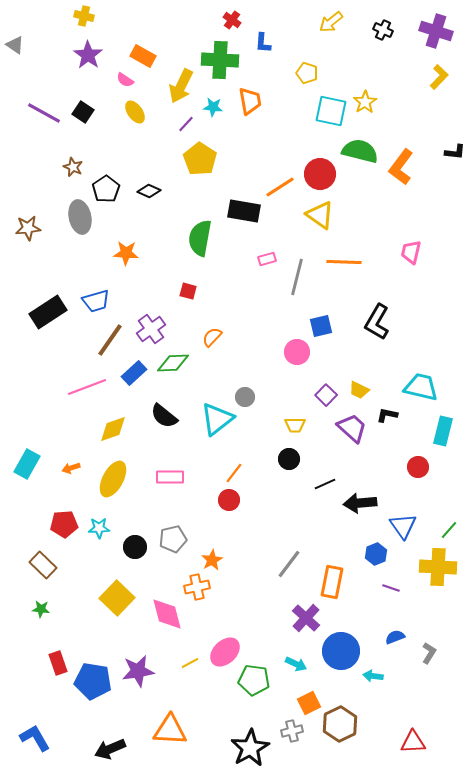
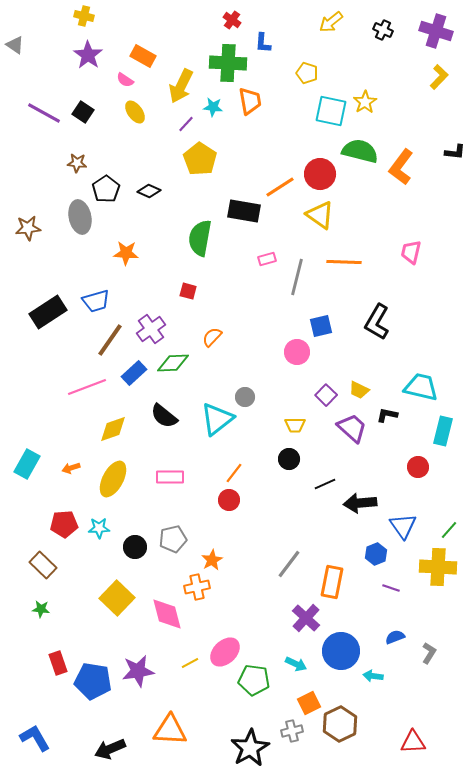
green cross at (220, 60): moved 8 px right, 3 px down
brown star at (73, 167): moved 4 px right, 4 px up; rotated 18 degrees counterclockwise
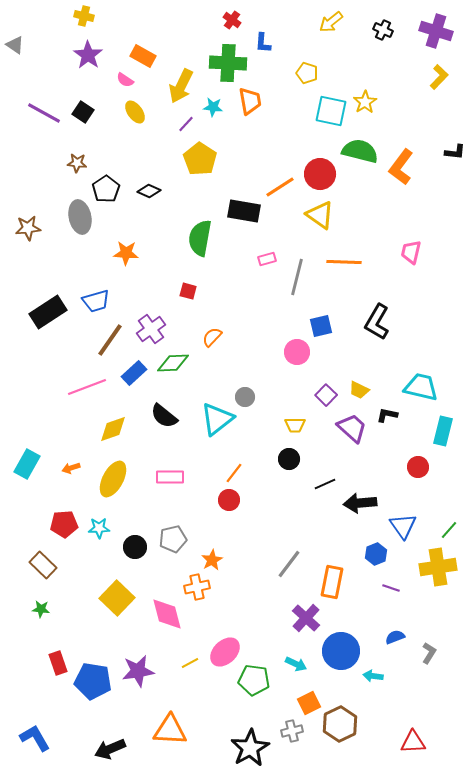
yellow cross at (438, 567): rotated 12 degrees counterclockwise
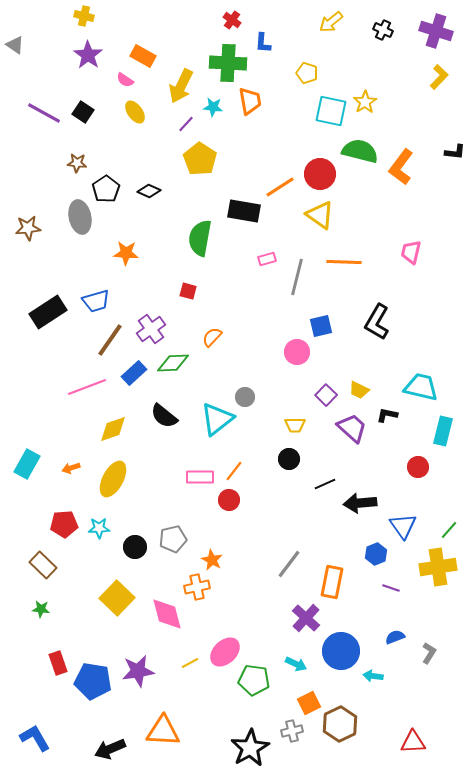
orange line at (234, 473): moved 2 px up
pink rectangle at (170, 477): moved 30 px right
orange star at (212, 560): rotated 15 degrees counterclockwise
orange triangle at (170, 730): moved 7 px left, 1 px down
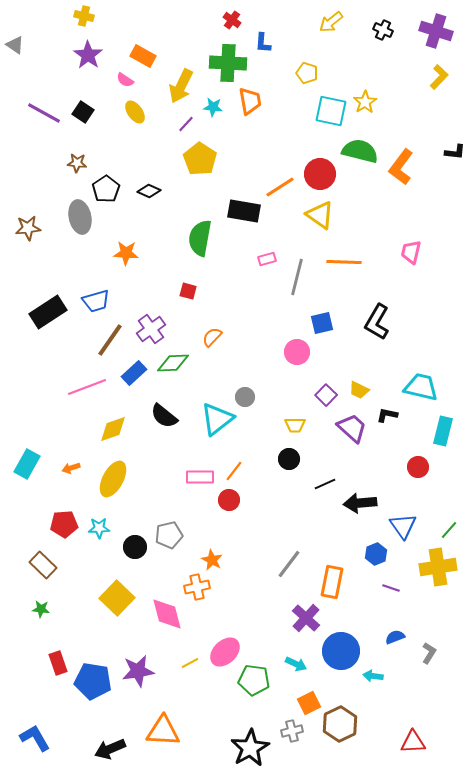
blue square at (321, 326): moved 1 px right, 3 px up
gray pentagon at (173, 539): moved 4 px left, 4 px up
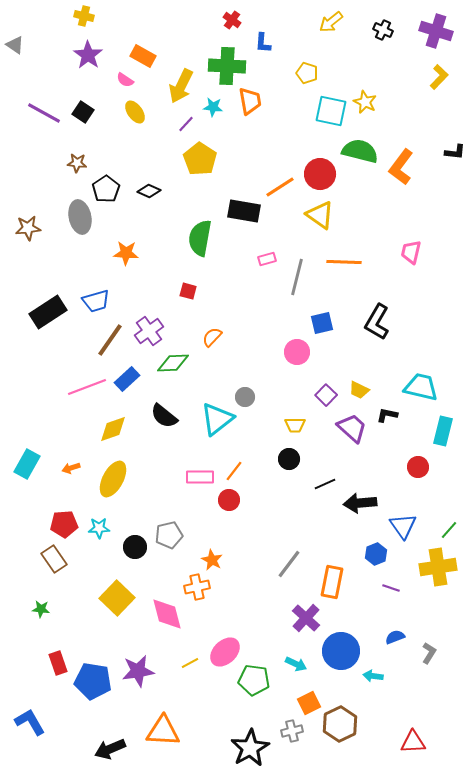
green cross at (228, 63): moved 1 px left, 3 px down
yellow star at (365, 102): rotated 15 degrees counterclockwise
purple cross at (151, 329): moved 2 px left, 2 px down
blue rectangle at (134, 373): moved 7 px left, 6 px down
brown rectangle at (43, 565): moved 11 px right, 6 px up; rotated 12 degrees clockwise
blue L-shape at (35, 738): moved 5 px left, 16 px up
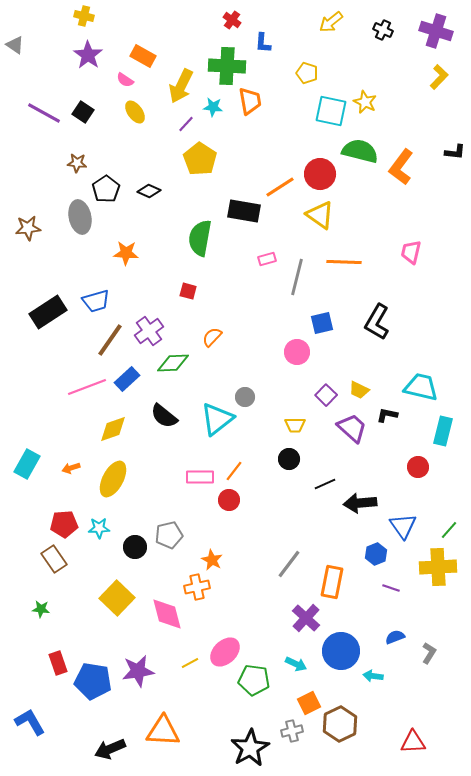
yellow cross at (438, 567): rotated 6 degrees clockwise
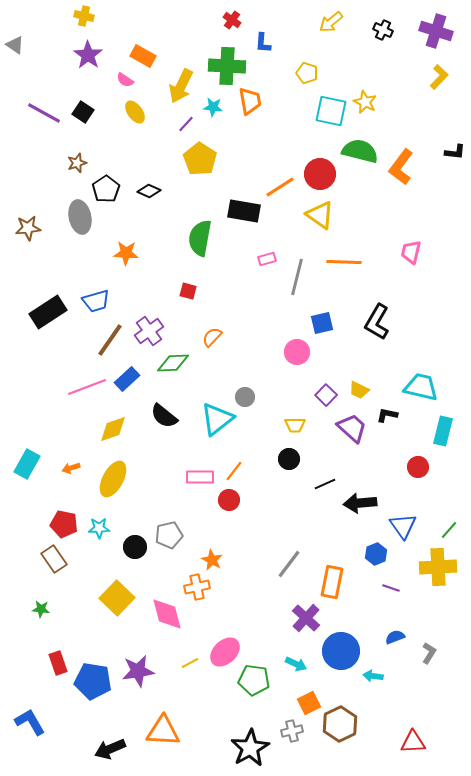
brown star at (77, 163): rotated 24 degrees counterclockwise
red pentagon at (64, 524): rotated 16 degrees clockwise
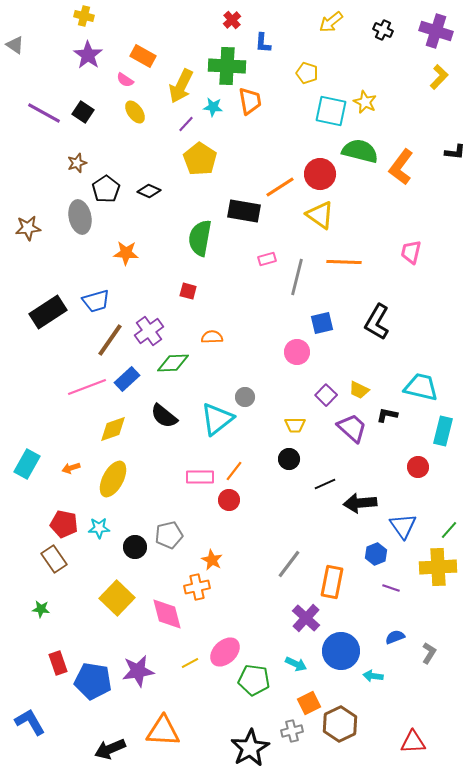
red cross at (232, 20): rotated 12 degrees clockwise
orange semicircle at (212, 337): rotated 45 degrees clockwise
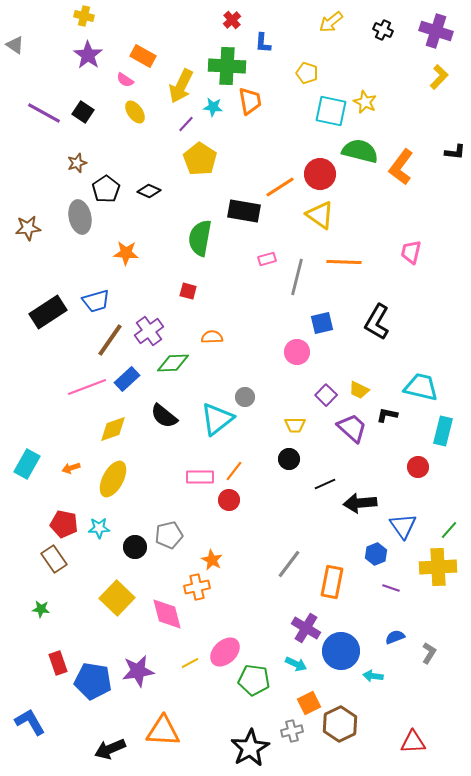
purple cross at (306, 618): moved 10 px down; rotated 12 degrees counterclockwise
